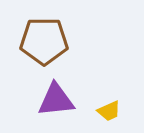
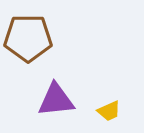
brown pentagon: moved 16 px left, 3 px up
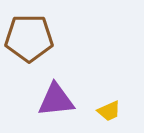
brown pentagon: moved 1 px right
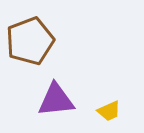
brown pentagon: moved 1 px right, 3 px down; rotated 21 degrees counterclockwise
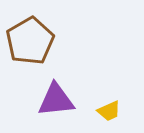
brown pentagon: rotated 9 degrees counterclockwise
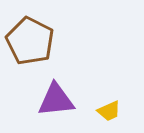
brown pentagon: rotated 15 degrees counterclockwise
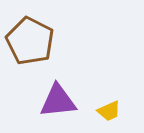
purple triangle: moved 2 px right, 1 px down
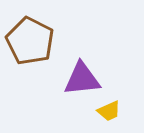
purple triangle: moved 24 px right, 22 px up
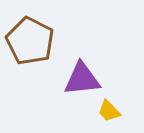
yellow trapezoid: rotated 70 degrees clockwise
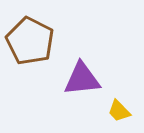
yellow trapezoid: moved 10 px right
